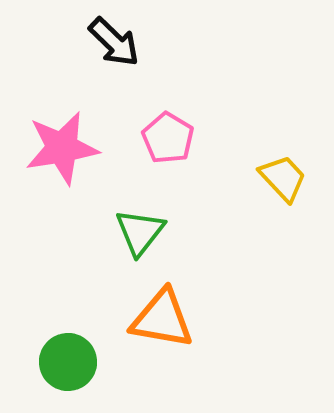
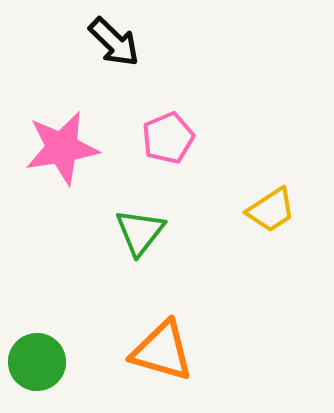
pink pentagon: rotated 18 degrees clockwise
yellow trapezoid: moved 12 px left, 32 px down; rotated 100 degrees clockwise
orange triangle: moved 32 px down; rotated 6 degrees clockwise
green circle: moved 31 px left
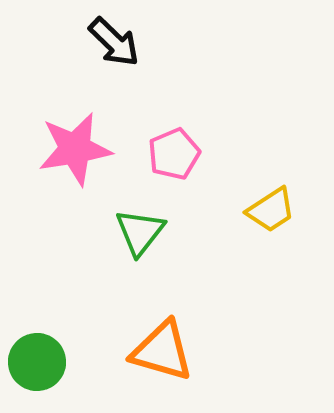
pink pentagon: moved 6 px right, 16 px down
pink star: moved 13 px right, 1 px down
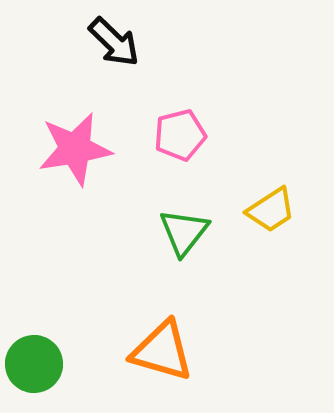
pink pentagon: moved 6 px right, 19 px up; rotated 9 degrees clockwise
green triangle: moved 44 px right
green circle: moved 3 px left, 2 px down
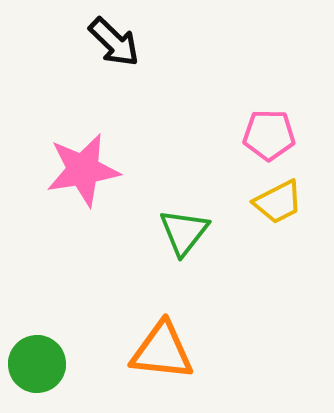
pink pentagon: moved 89 px right; rotated 15 degrees clockwise
pink star: moved 8 px right, 21 px down
yellow trapezoid: moved 7 px right, 8 px up; rotated 6 degrees clockwise
orange triangle: rotated 10 degrees counterclockwise
green circle: moved 3 px right
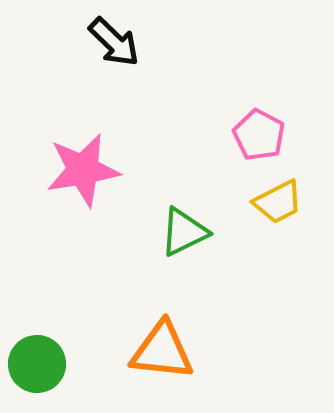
pink pentagon: moved 10 px left; rotated 27 degrees clockwise
green triangle: rotated 26 degrees clockwise
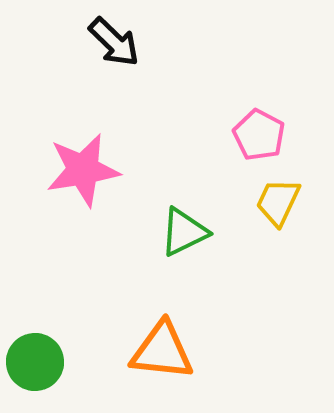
yellow trapezoid: rotated 142 degrees clockwise
green circle: moved 2 px left, 2 px up
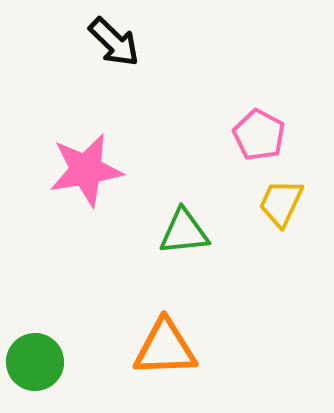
pink star: moved 3 px right
yellow trapezoid: moved 3 px right, 1 px down
green triangle: rotated 20 degrees clockwise
orange triangle: moved 3 px right, 3 px up; rotated 8 degrees counterclockwise
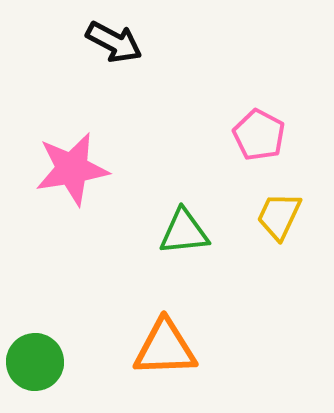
black arrow: rotated 16 degrees counterclockwise
pink star: moved 14 px left, 1 px up
yellow trapezoid: moved 2 px left, 13 px down
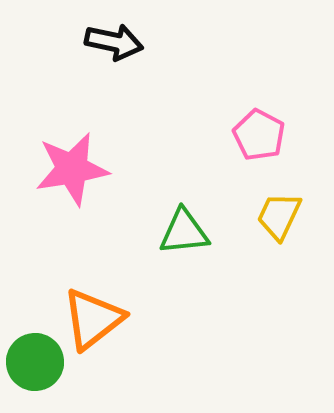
black arrow: rotated 16 degrees counterclockwise
orange triangle: moved 72 px left, 29 px up; rotated 36 degrees counterclockwise
